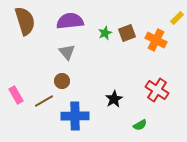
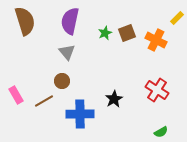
purple semicircle: rotated 72 degrees counterclockwise
blue cross: moved 5 px right, 2 px up
green semicircle: moved 21 px right, 7 px down
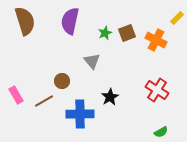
gray triangle: moved 25 px right, 9 px down
black star: moved 4 px left, 2 px up
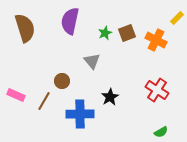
brown semicircle: moved 7 px down
pink rectangle: rotated 36 degrees counterclockwise
brown line: rotated 30 degrees counterclockwise
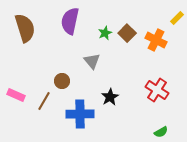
brown square: rotated 24 degrees counterclockwise
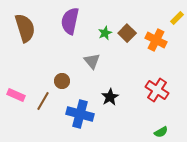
brown line: moved 1 px left
blue cross: rotated 16 degrees clockwise
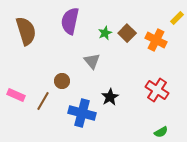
brown semicircle: moved 1 px right, 3 px down
blue cross: moved 2 px right, 1 px up
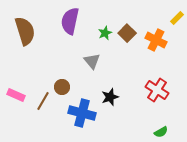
brown semicircle: moved 1 px left
brown circle: moved 6 px down
black star: rotated 12 degrees clockwise
